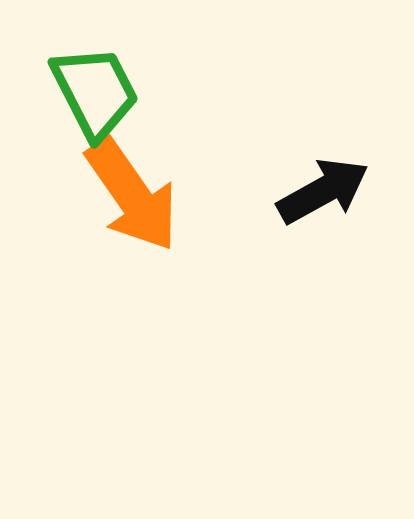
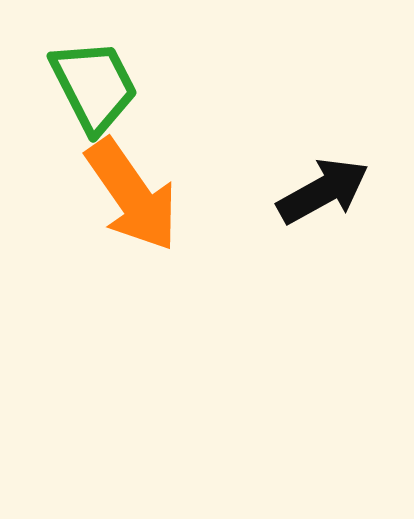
green trapezoid: moved 1 px left, 6 px up
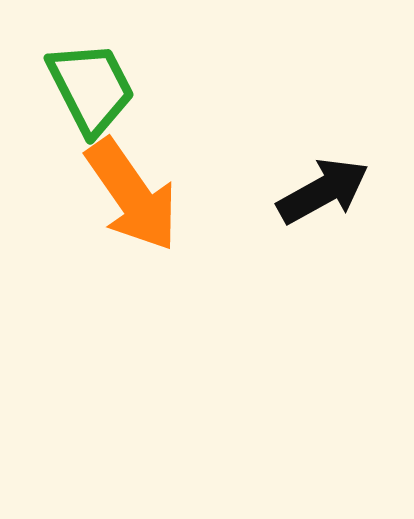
green trapezoid: moved 3 px left, 2 px down
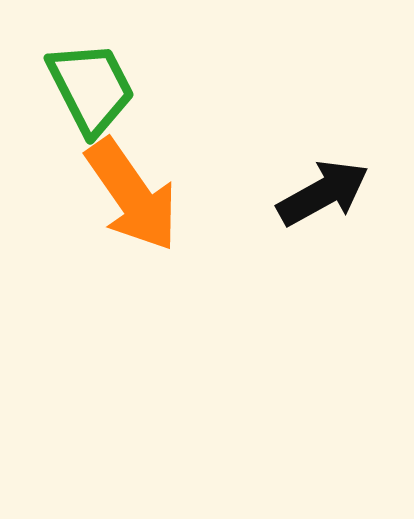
black arrow: moved 2 px down
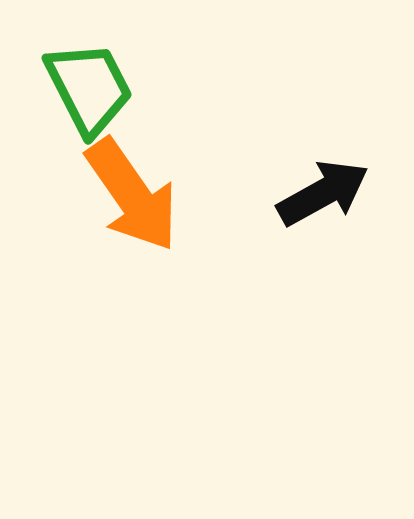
green trapezoid: moved 2 px left
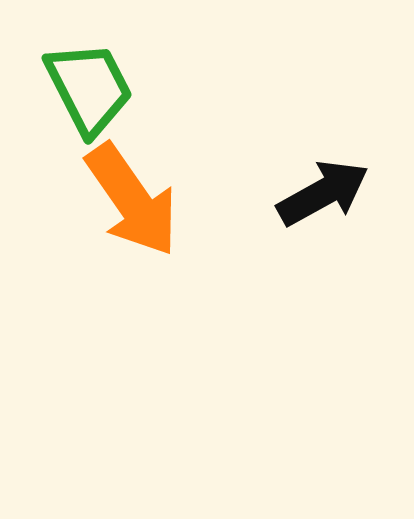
orange arrow: moved 5 px down
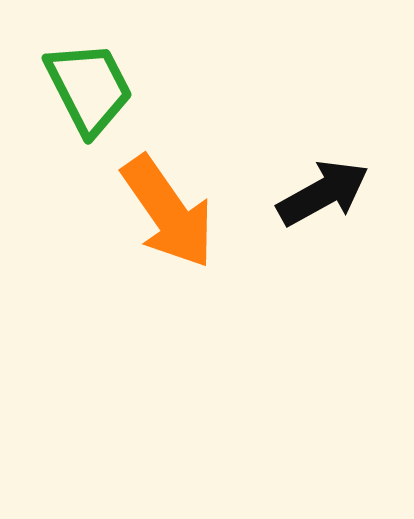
orange arrow: moved 36 px right, 12 px down
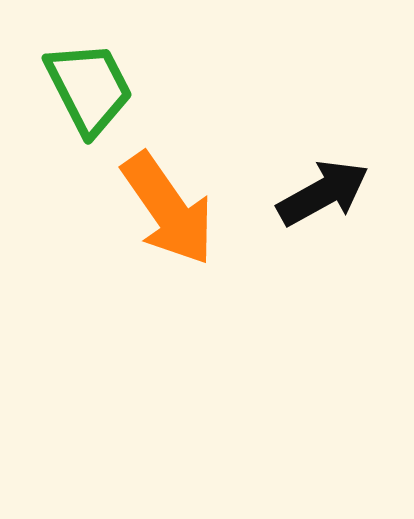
orange arrow: moved 3 px up
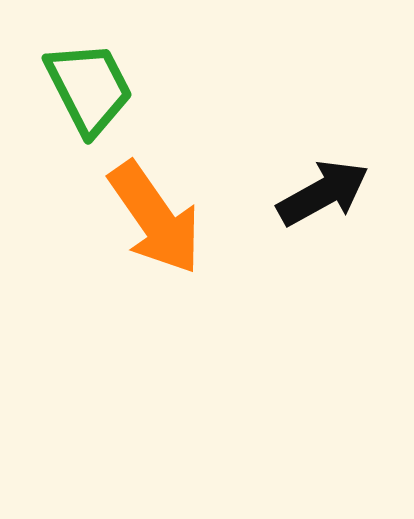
orange arrow: moved 13 px left, 9 px down
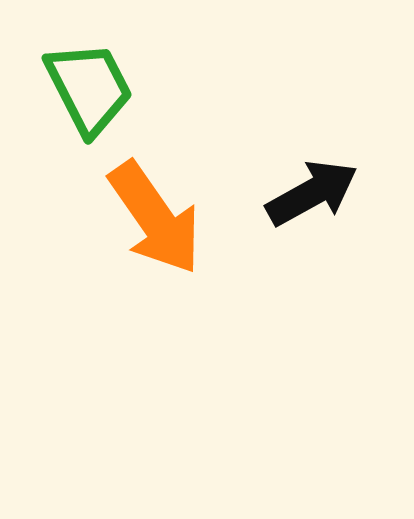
black arrow: moved 11 px left
